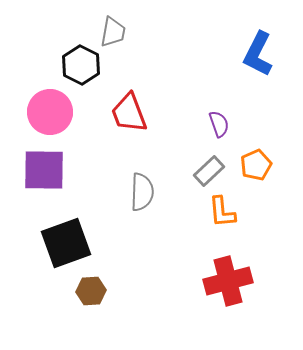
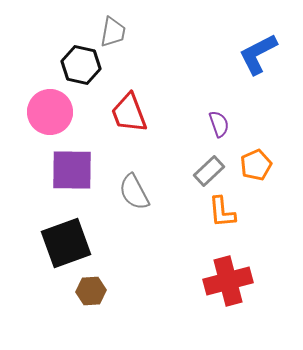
blue L-shape: rotated 36 degrees clockwise
black hexagon: rotated 15 degrees counterclockwise
purple square: moved 28 px right
gray semicircle: moved 8 px left; rotated 150 degrees clockwise
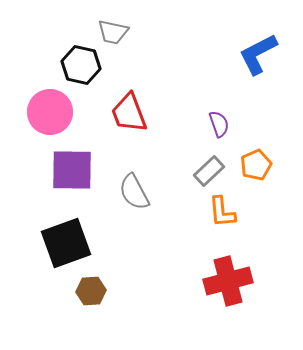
gray trapezoid: rotated 92 degrees clockwise
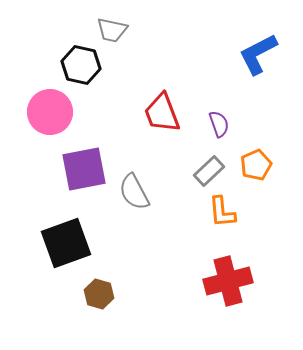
gray trapezoid: moved 1 px left, 2 px up
red trapezoid: moved 33 px right
purple square: moved 12 px right, 1 px up; rotated 12 degrees counterclockwise
brown hexagon: moved 8 px right, 3 px down; rotated 20 degrees clockwise
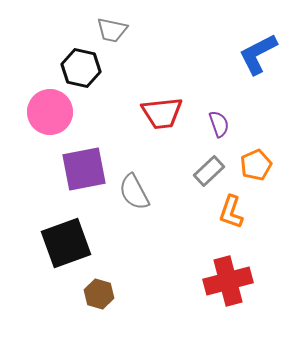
black hexagon: moved 3 px down
red trapezoid: rotated 75 degrees counterclockwise
orange L-shape: moved 9 px right; rotated 24 degrees clockwise
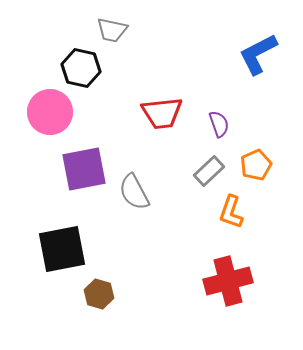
black square: moved 4 px left, 6 px down; rotated 9 degrees clockwise
